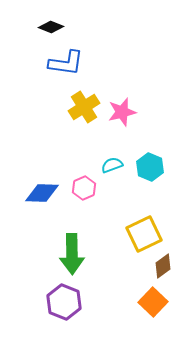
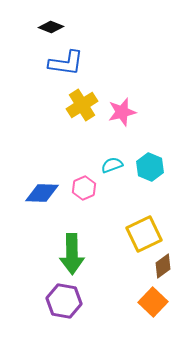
yellow cross: moved 2 px left, 2 px up
purple hexagon: moved 1 px up; rotated 12 degrees counterclockwise
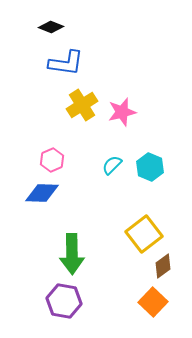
cyan semicircle: rotated 25 degrees counterclockwise
pink hexagon: moved 32 px left, 28 px up
yellow square: rotated 12 degrees counterclockwise
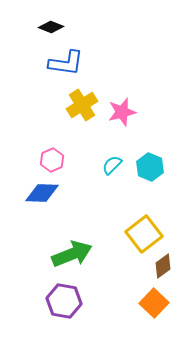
green arrow: rotated 111 degrees counterclockwise
orange square: moved 1 px right, 1 px down
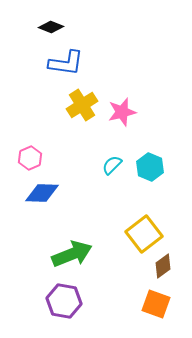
pink hexagon: moved 22 px left, 2 px up
orange square: moved 2 px right, 1 px down; rotated 24 degrees counterclockwise
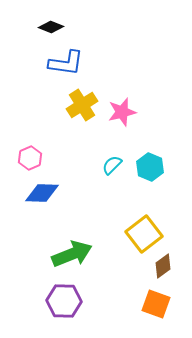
purple hexagon: rotated 8 degrees counterclockwise
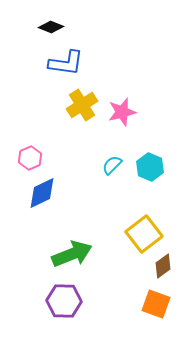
blue diamond: rotated 28 degrees counterclockwise
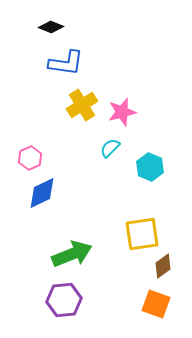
cyan semicircle: moved 2 px left, 17 px up
yellow square: moved 2 px left; rotated 30 degrees clockwise
purple hexagon: moved 1 px up; rotated 8 degrees counterclockwise
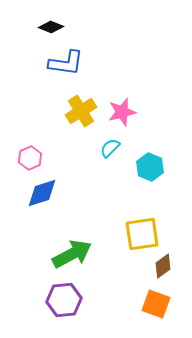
yellow cross: moved 1 px left, 6 px down
blue diamond: rotated 8 degrees clockwise
green arrow: rotated 6 degrees counterclockwise
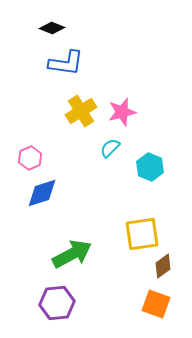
black diamond: moved 1 px right, 1 px down
purple hexagon: moved 7 px left, 3 px down
